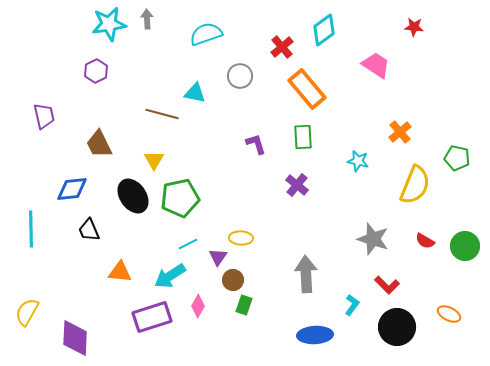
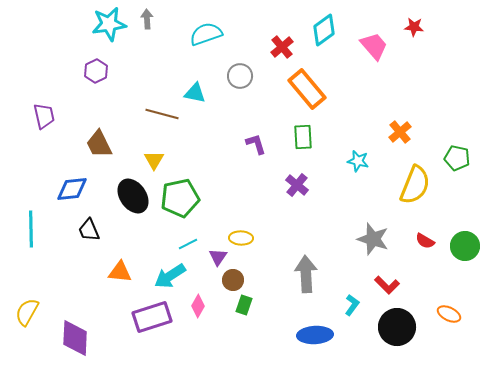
pink trapezoid at (376, 65): moved 2 px left, 19 px up; rotated 16 degrees clockwise
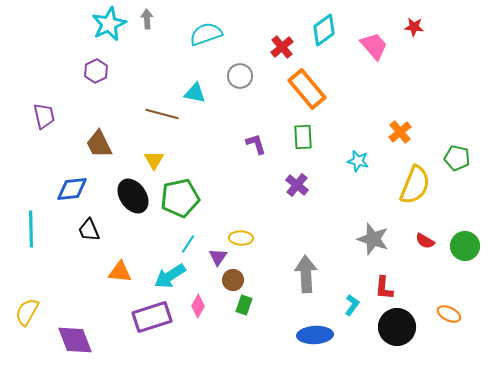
cyan star at (109, 24): rotated 16 degrees counterclockwise
cyan line at (188, 244): rotated 30 degrees counterclockwise
red L-shape at (387, 285): moved 3 px left, 3 px down; rotated 50 degrees clockwise
purple diamond at (75, 338): moved 2 px down; rotated 24 degrees counterclockwise
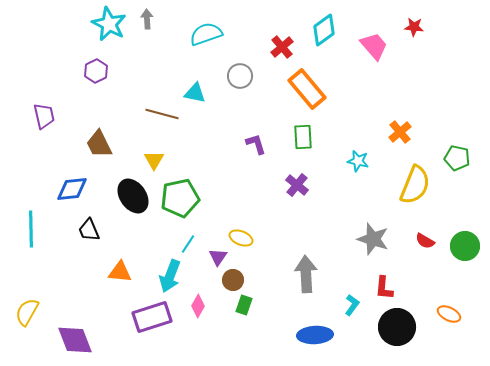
cyan star at (109, 24): rotated 20 degrees counterclockwise
yellow ellipse at (241, 238): rotated 20 degrees clockwise
cyan arrow at (170, 276): rotated 36 degrees counterclockwise
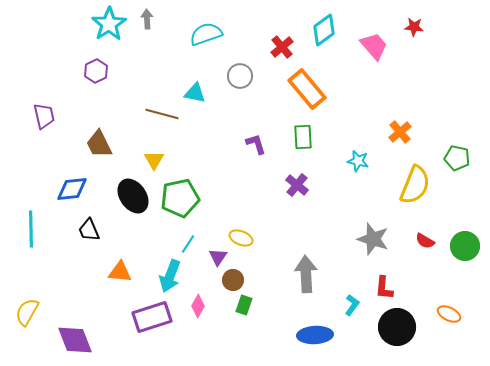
cyan star at (109, 24): rotated 12 degrees clockwise
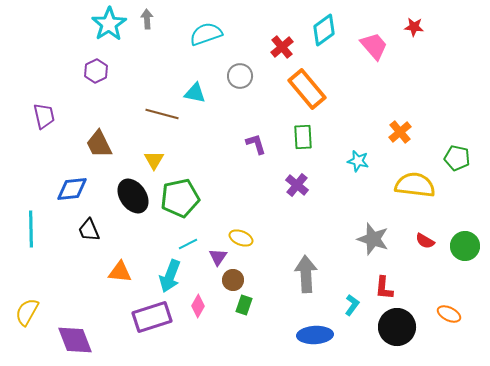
yellow semicircle at (415, 185): rotated 105 degrees counterclockwise
cyan line at (188, 244): rotated 30 degrees clockwise
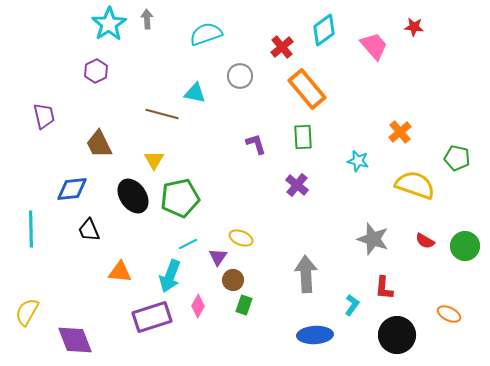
yellow semicircle at (415, 185): rotated 12 degrees clockwise
black circle at (397, 327): moved 8 px down
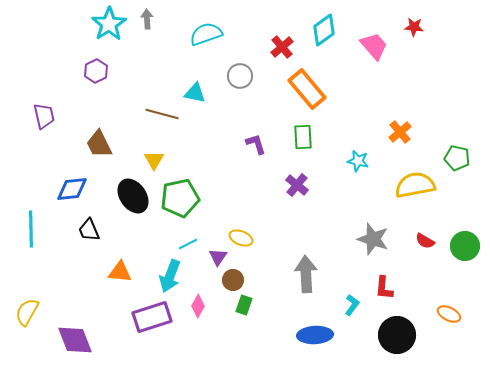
yellow semicircle at (415, 185): rotated 30 degrees counterclockwise
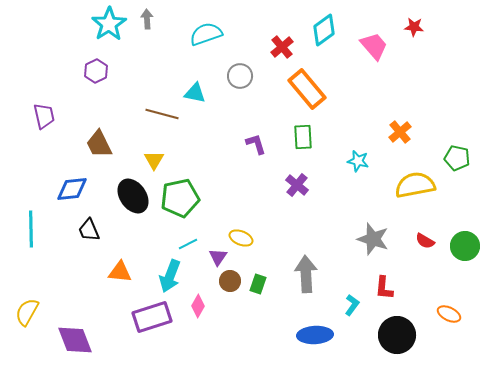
brown circle at (233, 280): moved 3 px left, 1 px down
green rectangle at (244, 305): moved 14 px right, 21 px up
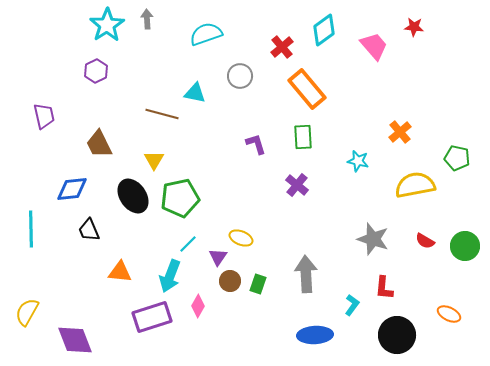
cyan star at (109, 24): moved 2 px left, 1 px down
cyan line at (188, 244): rotated 18 degrees counterclockwise
